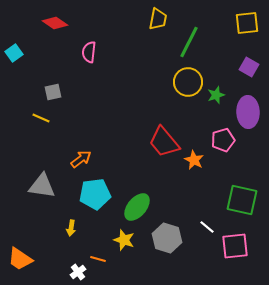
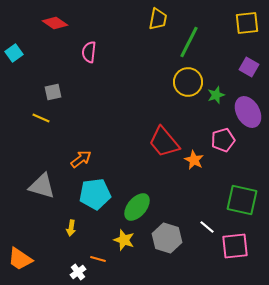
purple ellipse: rotated 28 degrees counterclockwise
gray triangle: rotated 8 degrees clockwise
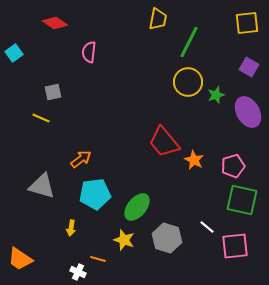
pink pentagon: moved 10 px right, 26 px down
white cross: rotated 28 degrees counterclockwise
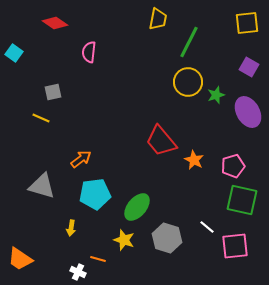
cyan square: rotated 18 degrees counterclockwise
red trapezoid: moved 3 px left, 1 px up
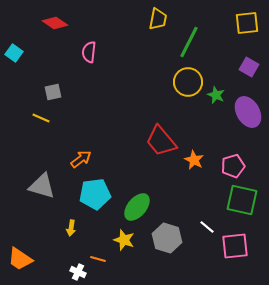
green star: rotated 30 degrees counterclockwise
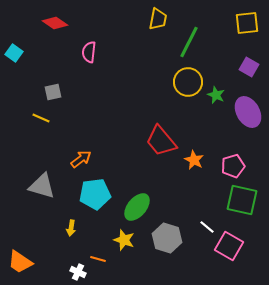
pink square: moved 6 px left; rotated 36 degrees clockwise
orange trapezoid: moved 3 px down
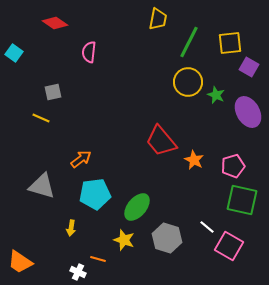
yellow square: moved 17 px left, 20 px down
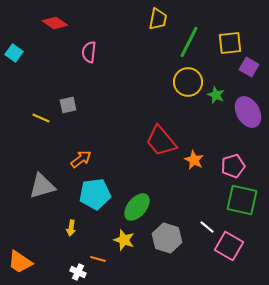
gray square: moved 15 px right, 13 px down
gray triangle: rotated 32 degrees counterclockwise
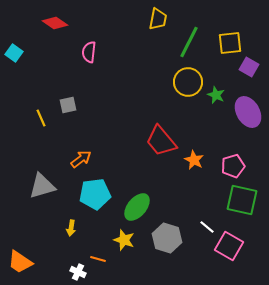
yellow line: rotated 42 degrees clockwise
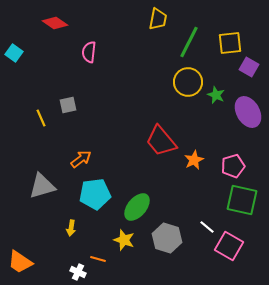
orange star: rotated 18 degrees clockwise
